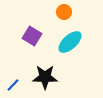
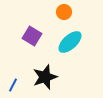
black star: rotated 20 degrees counterclockwise
blue line: rotated 16 degrees counterclockwise
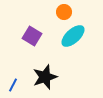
cyan ellipse: moved 3 px right, 6 px up
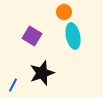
cyan ellipse: rotated 60 degrees counterclockwise
black star: moved 3 px left, 4 px up
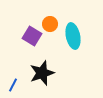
orange circle: moved 14 px left, 12 px down
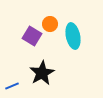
black star: rotated 10 degrees counterclockwise
blue line: moved 1 px left, 1 px down; rotated 40 degrees clockwise
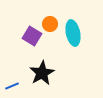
cyan ellipse: moved 3 px up
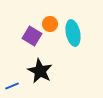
black star: moved 2 px left, 2 px up; rotated 15 degrees counterclockwise
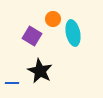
orange circle: moved 3 px right, 5 px up
blue line: moved 3 px up; rotated 24 degrees clockwise
